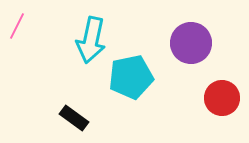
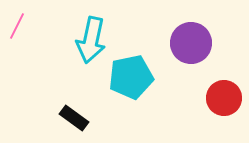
red circle: moved 2 px right
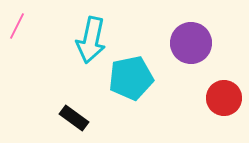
cyan pentagon: moved 1 px down
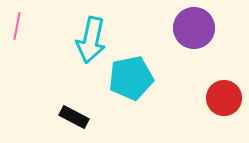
pink line: rotated 16 degrees counterclockwise
purple circle: moved 3 px right, 15 px up
black rectangle: moved 1 px up; rotated 8 degrees counterclockwise
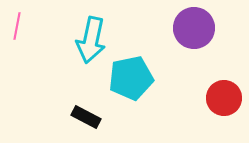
black rectangle: moved 12 px right
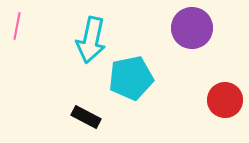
purple circle: moved 2 px left
red circle: moved 1 px right, 2 px down
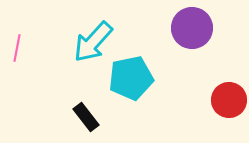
pink line: moved 22 px down
cyan arrow: moved 2 px right, 2 px down; rotated 30 degrees clockwise
red circle: moved 4 px right
black rectangle: rotated 24 degrees clockwise
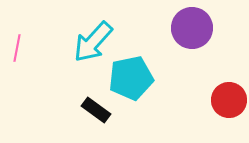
black rectangle: moved 10 px right, 7 px up; rotated 16 degrees counterclockwise
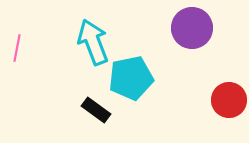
cyan arrow: rotated 117 degrees clockwise
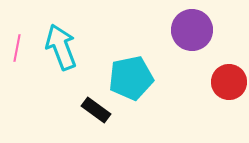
purple circle: moved 2 px down
cyan arrow: moved 32 px left, 5 px down
red circle: moved 18 px up
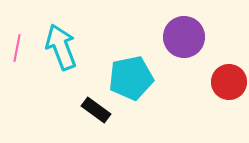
purple circle: moved 8 px left, 7 px down
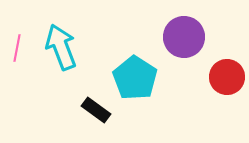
cyan pentagon: moved 4 px right; rotated 27 degrees counterclockwise
red circle: moved 2 px left, 5 px up
